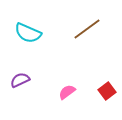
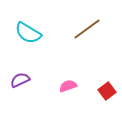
cyan semicircle: rotated 8 degrees clockwise
pink semicircle: moved 1 px right, 6 px up; rotated 18 degrees clockwise
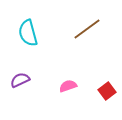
cyan semicircle: rotated 44 degrees clockwise
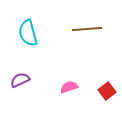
brown line: rotated 32 degrees clockwise
pink semicircle: moved 1 px right, 1 px down
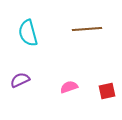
red square: rotated 24 degrees clockwise
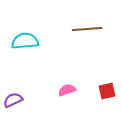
cyan semicircle: moved 3 px left, 8 px down; rotated 100 degrees clockwise
purple semicircle: moved 7 px left, 20 px down
pink semicircle: moved 2 px left, 3 px down
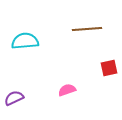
red square: moved 2 px right, 23 px up
purple semicircle: moved 1 px right, 2 px up
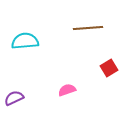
brown line: moved 1 px right, 1 px up
red square: rotated 18 degrees counterclockwise
